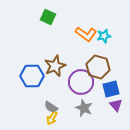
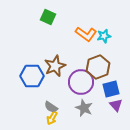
brown hexagon: rotated 25 degrees clockwise
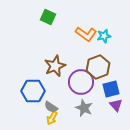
blue hexagon: moved 1 px right, 15 px down
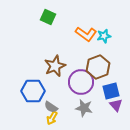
blue square: moved 2 px down
gray star: rotated 12 degrees counterclockwise
